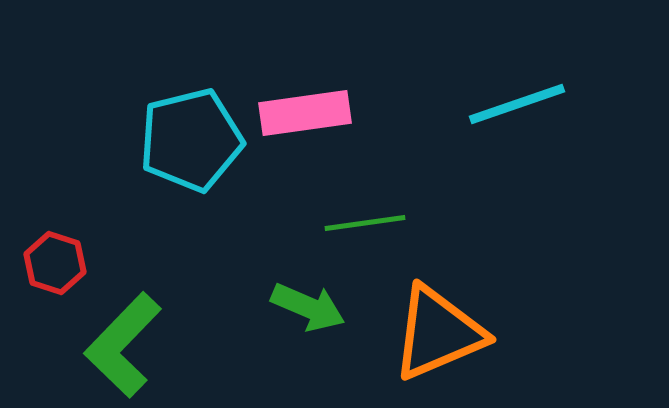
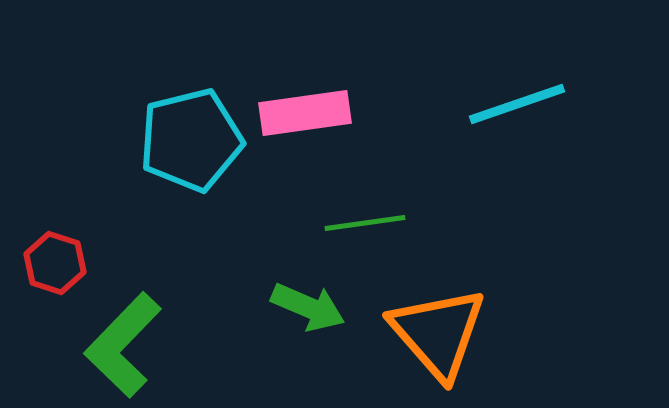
orange triangle: rotated 48 degrees counterclockwise
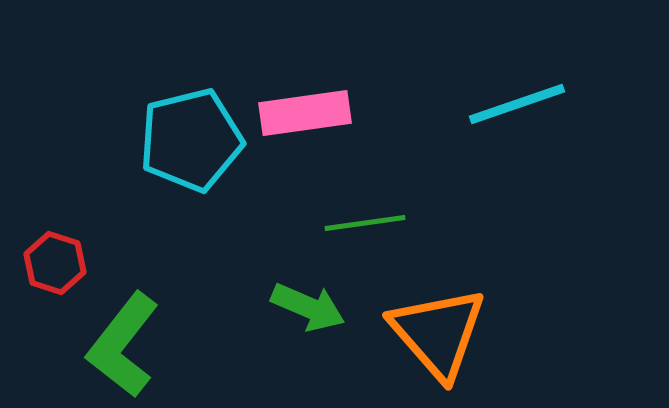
green L-shape: rotated 6 degrees counterclockwise
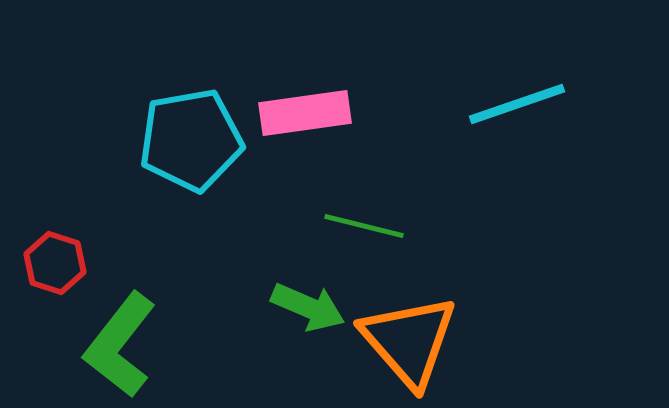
cyan pentagon: rotated 4 degrees clockwise
green line: moved 1 px left, 3 px down; rotated 22 degrees clockwise
orange triangle: moved 29 px left, 8 px down
green L-shape: moved 3 px left
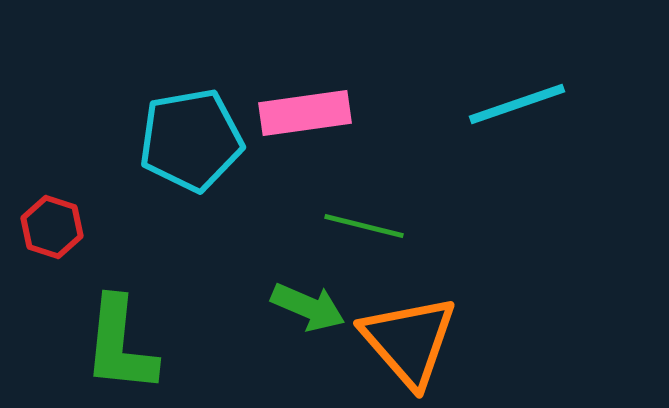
red hexagon: moved 3 px left, 36 px up
green L-shape: rotated 32 degrees counterclockwise
